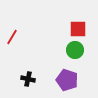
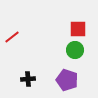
red line: rotated 21 degrees clockwise
black cross: rotated 16 degrees counterclockwise
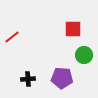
red square: moved 5 px left
green circle: moved 9 px right, 5 px down
purple pentagon: moved 5 px left, 2 px up; rotated 15 degrees counterclockwise
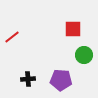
purple pentagon: moved 1 px left, 2 px down
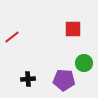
green circle: moved 8 px down
purple pentagon: moved 3 px right
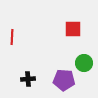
red line: rotated 49 degrees counterclockwise
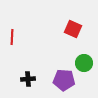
red square: rotated 24 degrees clockwise
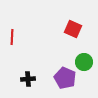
green circle: moved 1 px up
purple pentagon: moved 1 px right, 2 px up; rotated 20 degrees clockwise
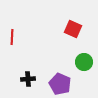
purple pentagon: moved 5 px left, 6 px down
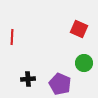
red square: moved 6 px right
green circle: moved 1 px down
